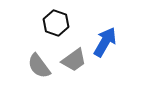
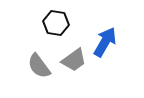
black hexagon: rotated 10 degrees counterclockwise
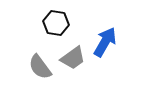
gray trapezoid: moved 1 px left, 2 px up
gray semicircle: moved 1 px right, 1 px down
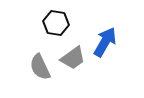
gray semicircle: rotated 12 degrees clockwise
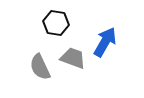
gray trapezoid: rotated 124 degrees counterclockwise
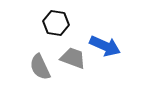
blue arrow: moved 4 px down; rotated 84 degrees clockwise
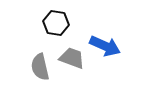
gray trapezoid: moved 1 px left
gray semicircle: rotated 12 degrees clockwise
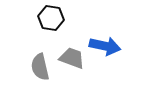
black hexagon: moved 5 px left, 5 px up
blue arrow: rotated 12 degrees counterclockwise
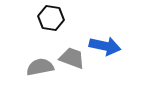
gray semicircle: rotated 92 degrees clockwise
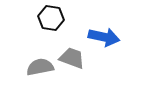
blue arrow: moved 1 px left, 9 px up
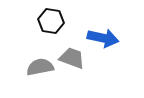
black hexagon: moved 3 px down
blue arrow: moved 1 px left, 1 px down
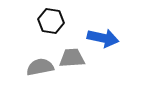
gray trapezoid: rotated 24 degrees counterclockwise
